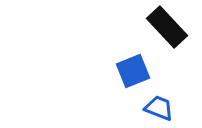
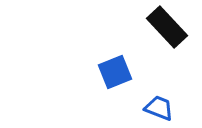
blue square: moved 18 px left, 1 px down
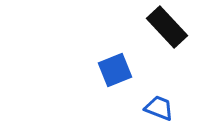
blue square: moved 2 px up
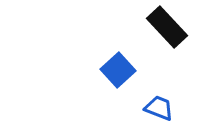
blue square: moved 3 px right; rotated 20 degrees counterclockwise
